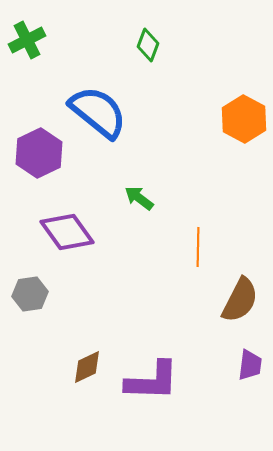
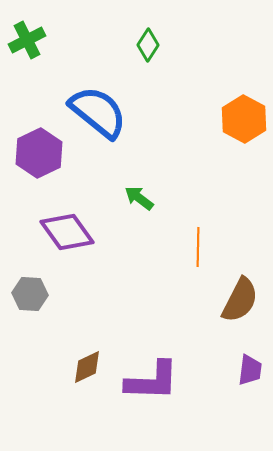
green diamond: rotated 12 degrees clockwise
gray hexagon: rotated 12 degrees clockwise
purple trapezoid: moved 5 px down
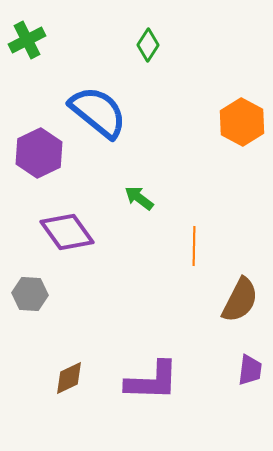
orange hexagon: moved 2 px left, 3 px down
orange line: moved 4 px left, 1 px up
brown diamond: moved 18 px left, 11 px down
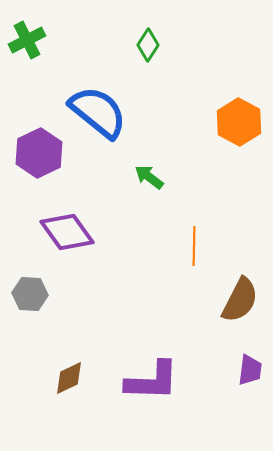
orange hexagon: moved 3 px left
green arrow: moved 10 px right, 21 px up
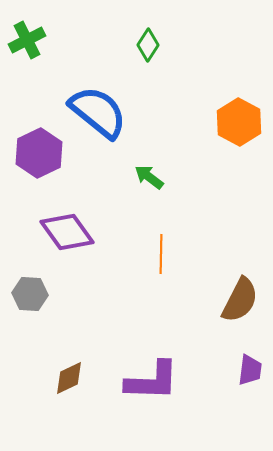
orange line: moved 33 px left, 8 px down
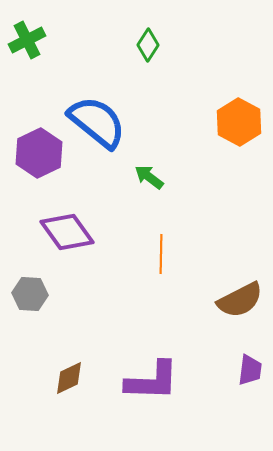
blue semicircle: moved 1 px left, 10 px down
brown semicircle: rotated 36 degrees clockwise
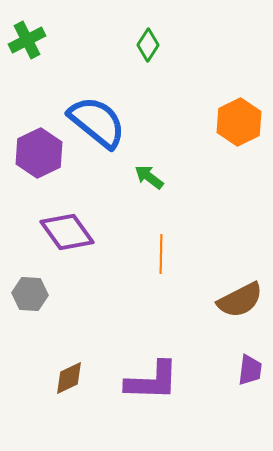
orange hexagon: rotated 6 degrees clockwise
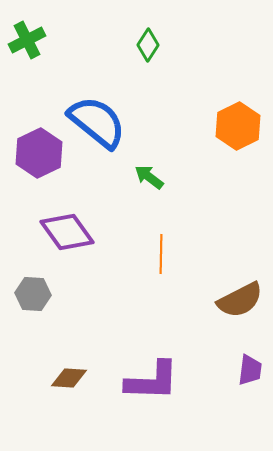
orange hexagon: moved 1 px left, 4 px down
gray hexagon: moved 3 px right
brown diamond: rotated 30 degrees clockwise
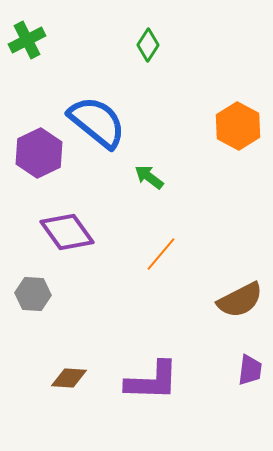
orange hexagon: rotated 6 degrees counterclockwise
orange line: rotated 39 degrees clockwise
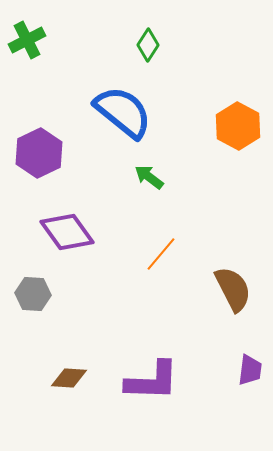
blue semicircle: moved 26 px right, 10 px up
brown semicircle: moved 7 px left, 11 px up; rotated 90 degrees counterclockwise
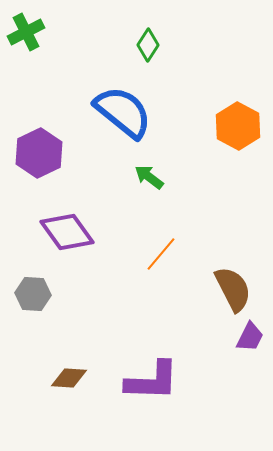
green cross: moved 1 px left, 8 px up
purple trapezoid: moved 33 px up; rotated 20 degrees clockwise
